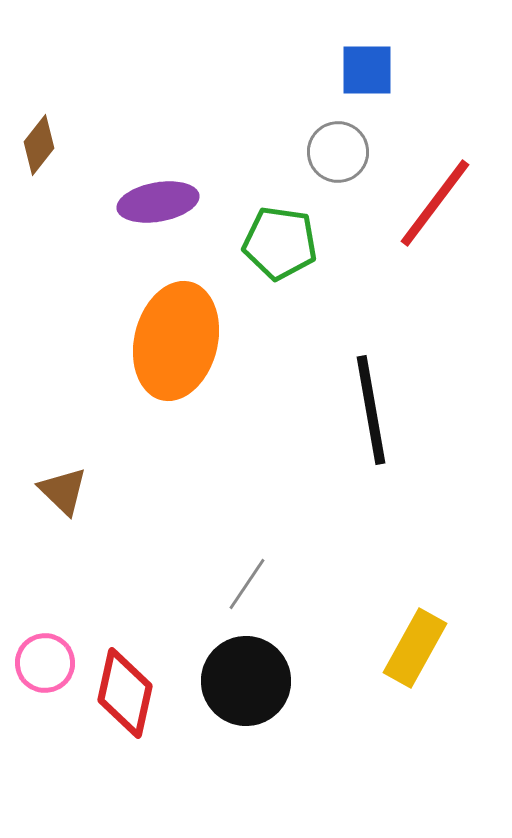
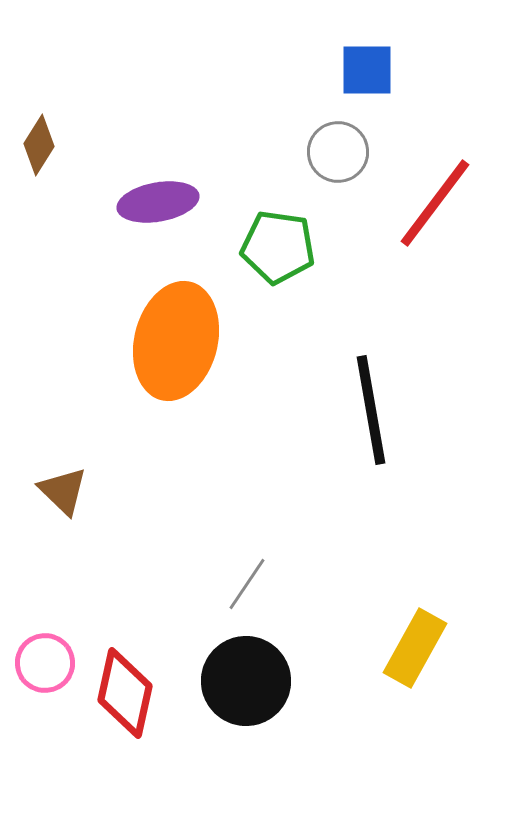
brown diamond: rotated 6 degrees counterclockwise
green pentagon: moved 2 px left, 4 px down
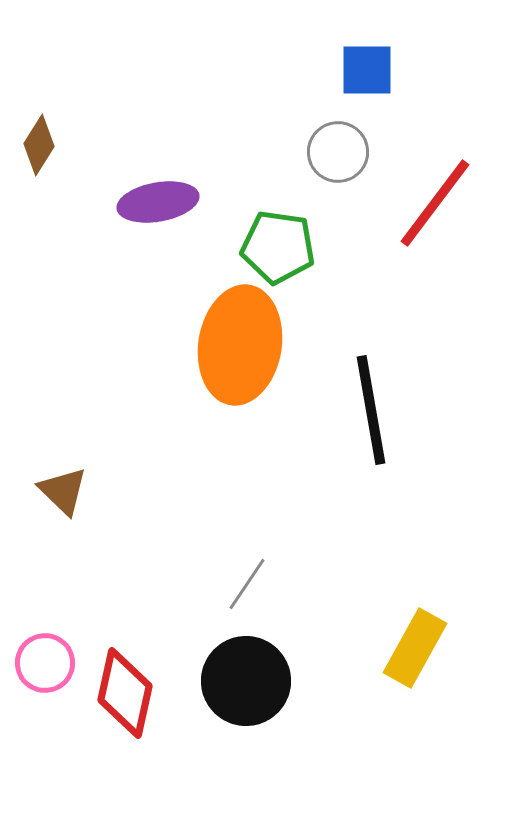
orange ellipse: moved 64 px right, 4 px down; rotated 5 degrees counterclockwise
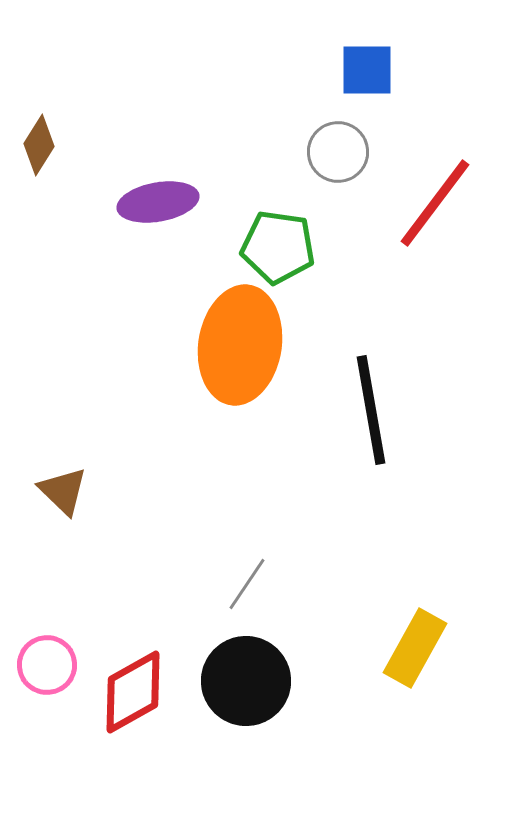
pink circle: moved 2 px right, 2 px down
red diamond: moved 8 px right, 1 px up; rotated 48 degrees clockwise
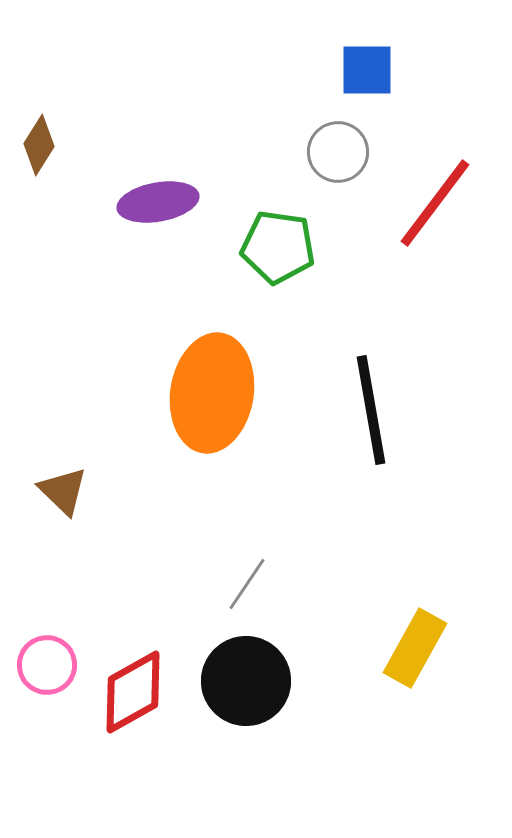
orange ellipse: moved 28 px left, 48 px down
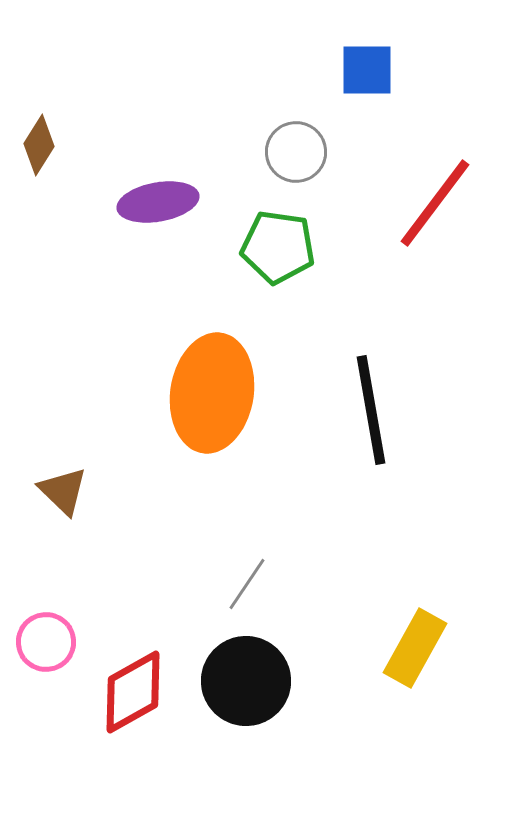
gray circle: moved 42 px left
pink circle: moved 1 px left, 23 px up
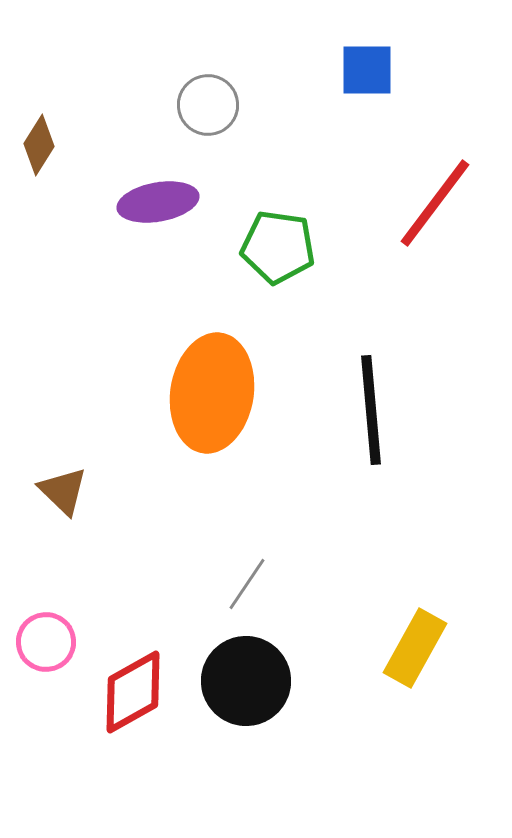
gray circle: moved 88 px left, 47 px up
black line: rotated 5 degrees clockwise
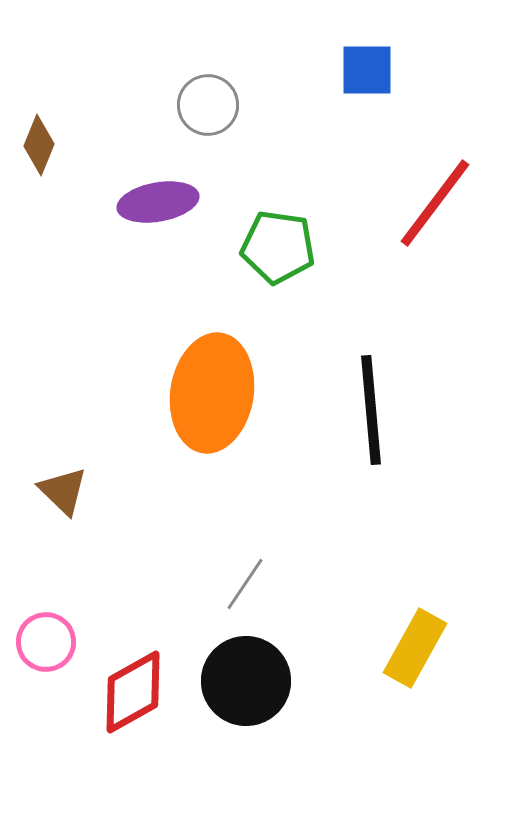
brown diamond: rotated 10 degrees counterclockwise
gray line: moved 2 px left
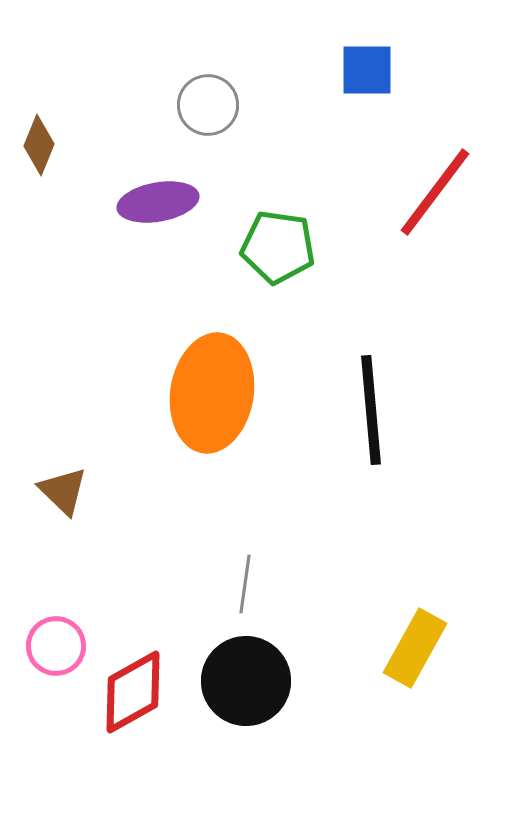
red line: moved 11 px up
gray line: rotated 26 degrees counterclockwise
pink circle: moved 10 px right, 4 px down
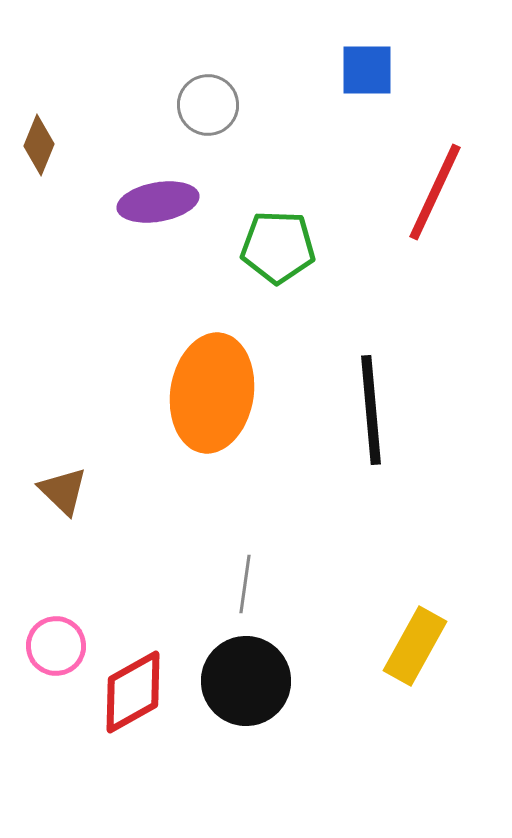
red line: rotated 12 degrees counterclockwise
green pentagon: rotated 6 degrees counterclockwise
yellow rectangle: moved 2 px up
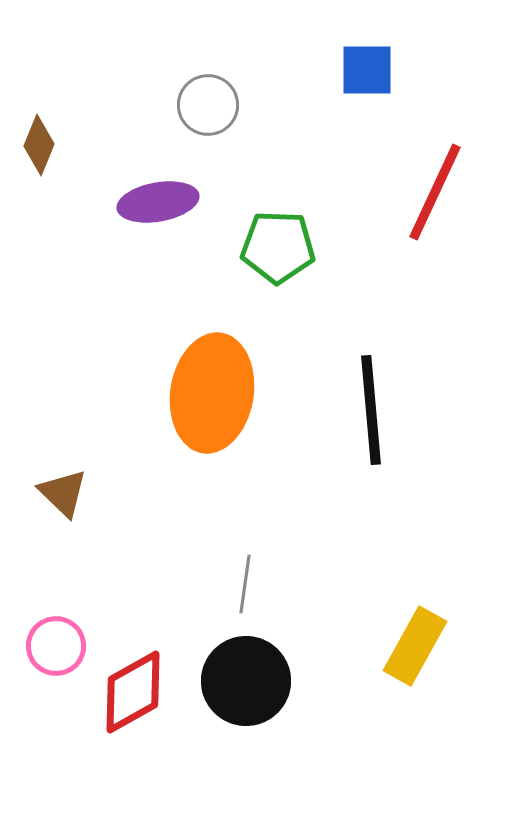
brown triangle: moved 2 px down
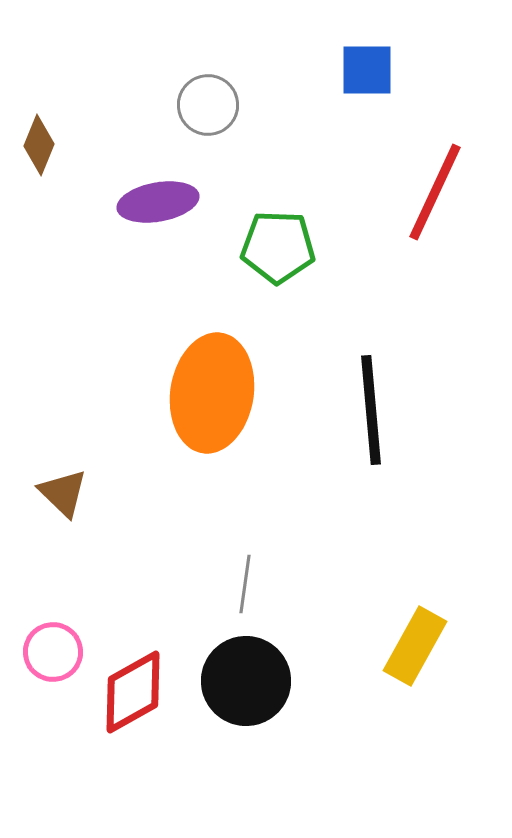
pink circle: moved 3 px left, 6 px down
